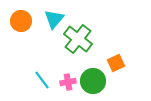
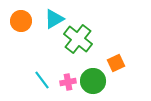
cyan triangle: rotated 20 degrees clockwise
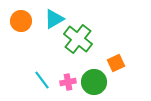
green circle: moved 1 px right, 1 px down
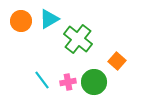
cyan triangle: moved 5 px left
orange square: moved 1 px right, 2 px up; rotated 24 degrees counterclockwise
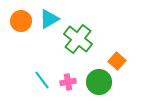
green circle: moved 5 px right
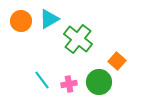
pink cross: moved 1 px right, 2 px down
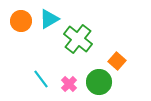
cyan line: moved 1 px left, 1 px up
pink cross: rotated 35 degrees counterclockwise
